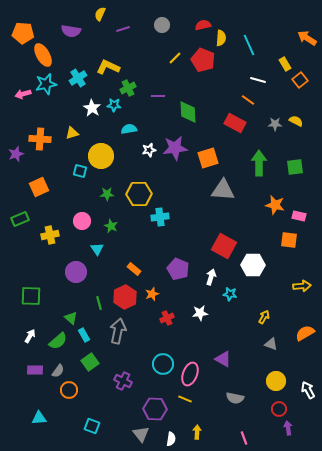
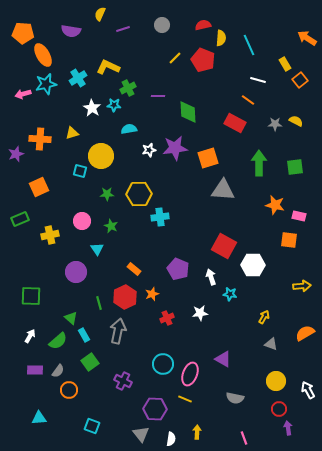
white arrow at (211, 277): rotated 35 degrees counterclockwise
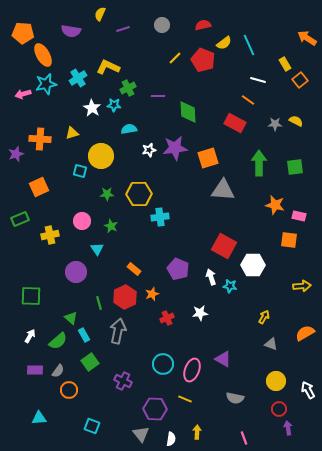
yellow semicircle at (221, 38): moved 3 px right, 5 px down; rotated 49 degrees clockwise
cyan star at (230, 294): moved 8 px up
pink ellipse at (190, 374): moved 2 px right, 4 px up
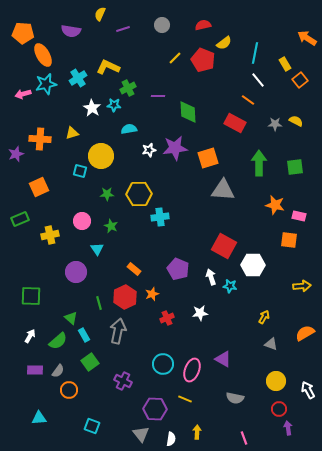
cyan line at (249, 45): moved 6 px right, 8 px down; rotated 35 degrees clockwise
white line at (258, 80): rotated 35 degrees clockwise
